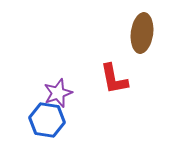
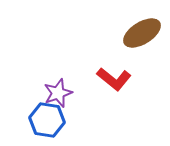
brown ellipse: rotated 51 degrees clockwise
red L-shape: rotated 40 degrees counterclockwise
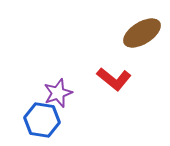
blue hexagon: moved 5 px left
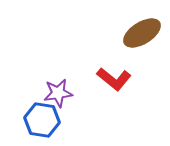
purple star: rotated 12 degrees clockwise
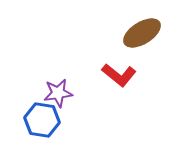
red L-shape: moved 5 px right, 4 px up
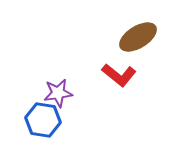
brown ellipse: moved 4 px left, 4 px down
blue hexagon: moved 1 px right
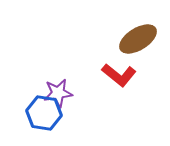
brown ellipse: moved 2 px down
blue hexagon: moved 1 px right, 7 px up
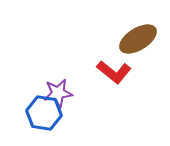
red L-shape: moved 5 px left, 3 px up
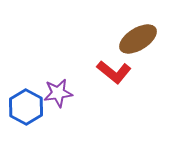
blue hexagon: moved 18 px left, 6 px up; rotated 20 degrees clockwise
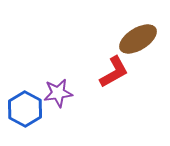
red L-shape: rotated 68 degrees counterclockwise
blue hexagon: moved 1 px left, 2 px down
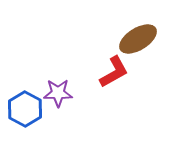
purple star: rotated 8 degrees clockwise
